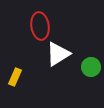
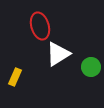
red ellipse: rotated 8 degrees counterclockwise
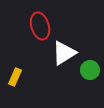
white triangle: moved 6 px right, 1 px up
green circle: moved 1 px left, 3 px down
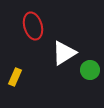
red ellipse: moved 7 px left
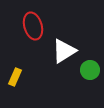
white triangle: moved 2 px up
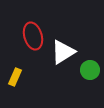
red ellipse: moved 10 px down
white triangle: moved 1 px left, 1 px down
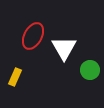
red ellipse: rotated 44 degrees clockwise
white triangle: moved 1 px right, 4 px up; rotated 28 degrees counterclockwise
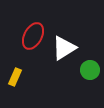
white triangle: rotated 28 degrees clockwise
